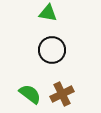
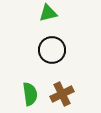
green triangle: rotated 24 degrees counterclockwise
green semicircle: rotated 45 degrees clockwise
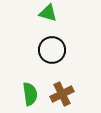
green triangle: rotated 30 degrees clockwise
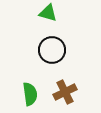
brown cross: moved 3 px right, 2 px up
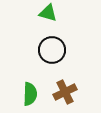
green semicircle: rotated 10 degrees clockwise
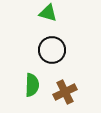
green semicircle: moved 2 px right, 9 px up
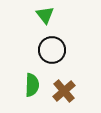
green triangle: moved 3 px left, 2 px down; rotated 36 degrees clockwise
brown cross: moved 1 px left, 1 px up; rotated 15 degrees counterclockwise
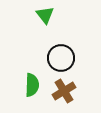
black circle: moved 9 px right, 8 px down
brown cross: rotated 10 degrees clockwise
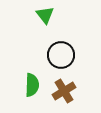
black circle: moved 3 px up
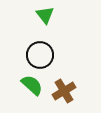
black circle: moved 21 px left
green semicircle: rotated 50 degrees counterclockwise
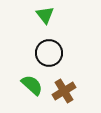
black circle: moved 9 px right, 2 px up
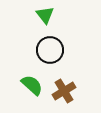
black circle: moved 1 px right, 3 px up
